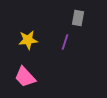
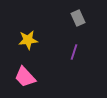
gray rectangle: rotated 35 degrees counterclockwise
purple line: moved 9 px right, 10 px down
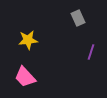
purple line: moved 17 px right
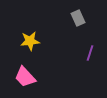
yellow star: moved 2 px right, 1 px down
purple line: moved 1 px left, 1 px down
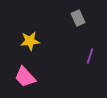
purple line: moved 3 px down
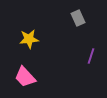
yellow star: moved 1 px left, 2 px up
purple line: moved 1 px right
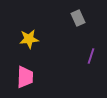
pink trapezoid: rotated 135 degrees counterclockwise
